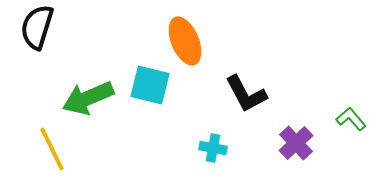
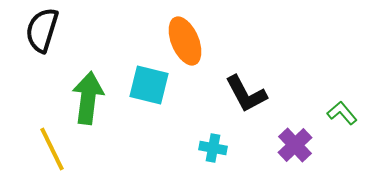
black semicircle: moved 5 px right, 3 px down
cyan square: moved 1 px left
green arrow: rotated 120 degrees clockwise
green L-shape: moved 9 px left, 6 px up
purple cross: moved 1 px left, 2 px down
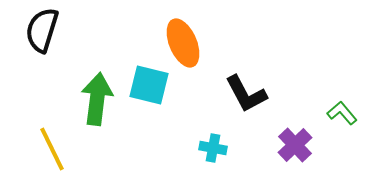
orange ellipse: moved 2 px left, 2 px down
green arrow: moved 9 px right, 1 px down
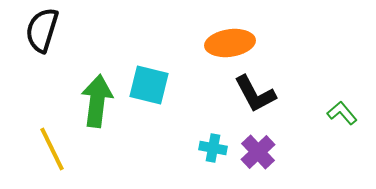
orange ellipse: moved 47 px right; rotated 75 degrees counterclockwise
black L-shape: moved 9 px right
green arrow: moved 2 px down
purple cross: moved 37 px left, 7 px down
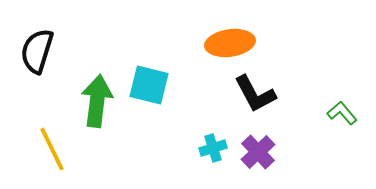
black semicircle: moved 5 px left, 21 px down
cyan cross: rotated 28 degrees counterclockwise
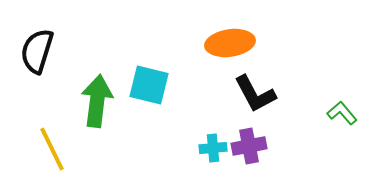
cyan cross: rotated 12 degrees clockwise
purple cross: moved 9 px left, 6 px up; rotated 32 degrees clockwise
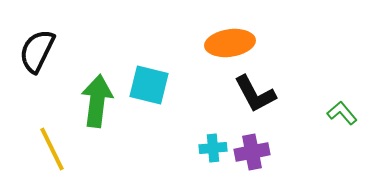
black semicircle: rotated 9 degrees clockwise
purple cross: moved 3 px right, 6 px down
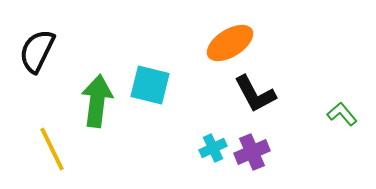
orange ellipse: rotated 24 degrees counterclockwise
cyan square: moved 1 px right
green L-shape: moved 1 px down
cyan cross: rotated 20 degrees counterclockwise
purple cross: rotated 12 degrees counterclockwise
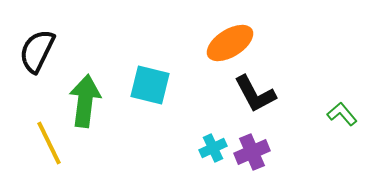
green arrow: moved 12 px left
yellow line: moved 3 px left, 6 px up
